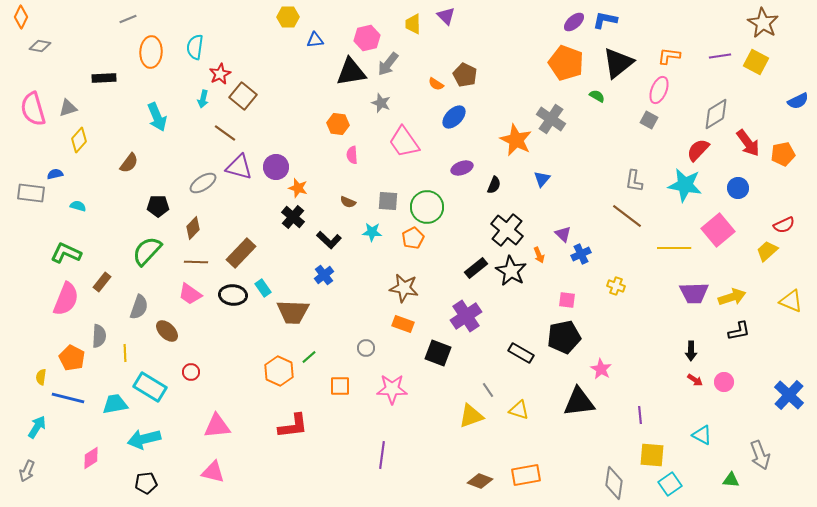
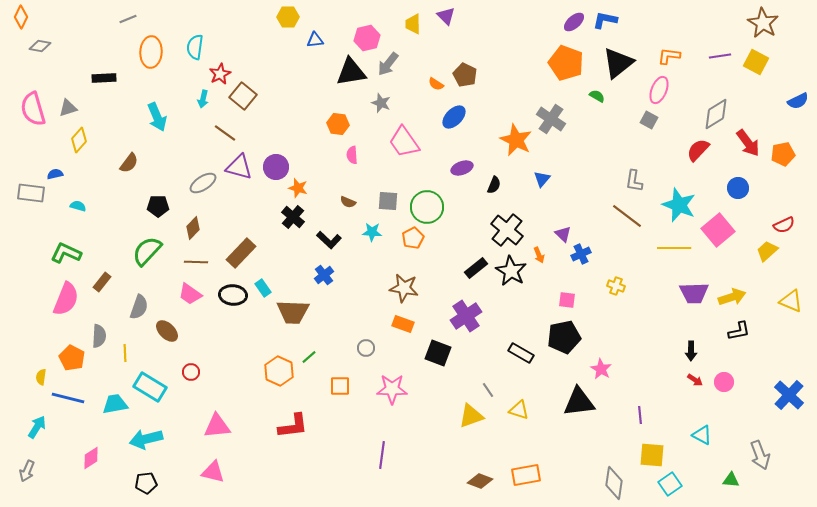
cyan star at (685, 185): moved 6 px left, 20 px down; rotated 12 degrees clockwise
cyan arrow at (144, 439): moved 2 px right
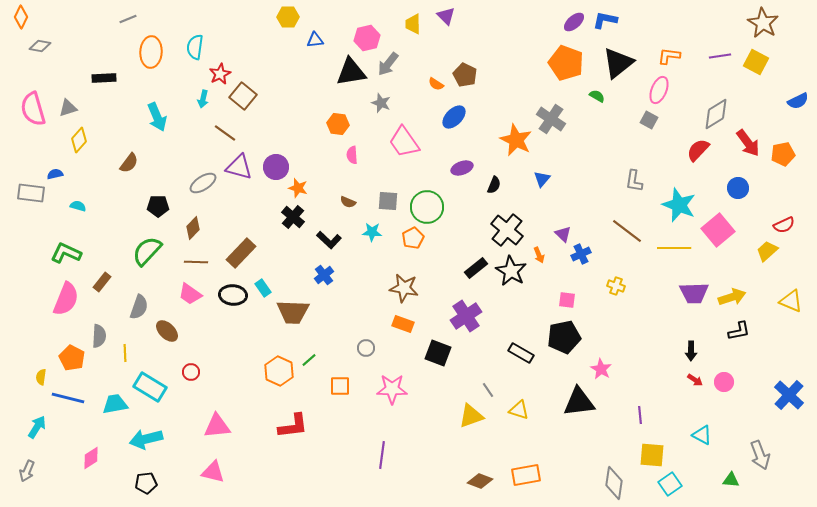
brown line at (627, 216): moved 15 px down
green line at (309, 357): moved 3 px down
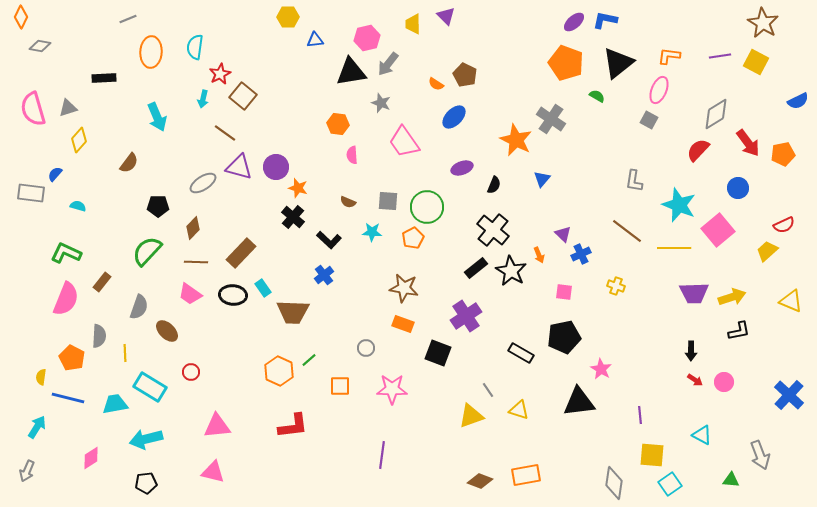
blue semicircle at (55, 174): rotated 35 degrees counterclockwise
black cross at (507, 230): moved 14 px left
pink square at (567, 300): moved 3 px left, 8 px up
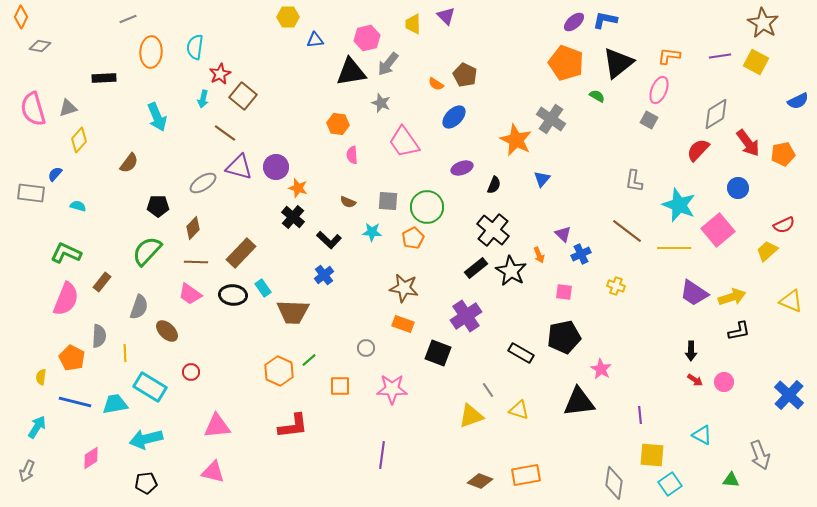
purple trapezoid at (694, 293): rotated 36 degrees clockwise
blue line at (68, 398): moved 7 px right, 4 px down
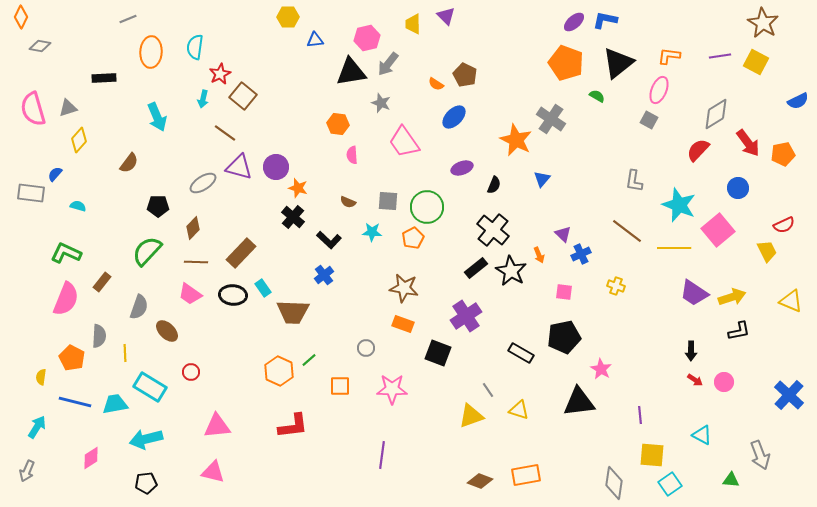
yellow trapezoid at (767, 251): rotated 105 degrees clockwise
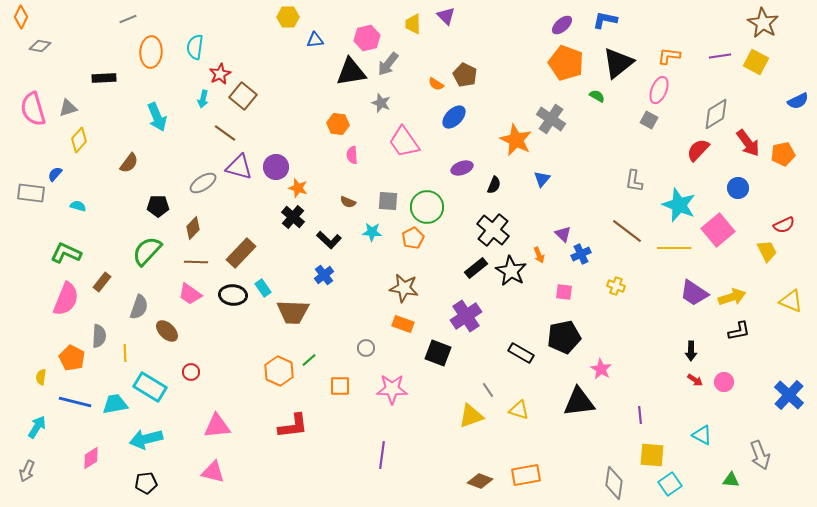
purple ellipse at (574, 22): moved 12 px left, 3 px down
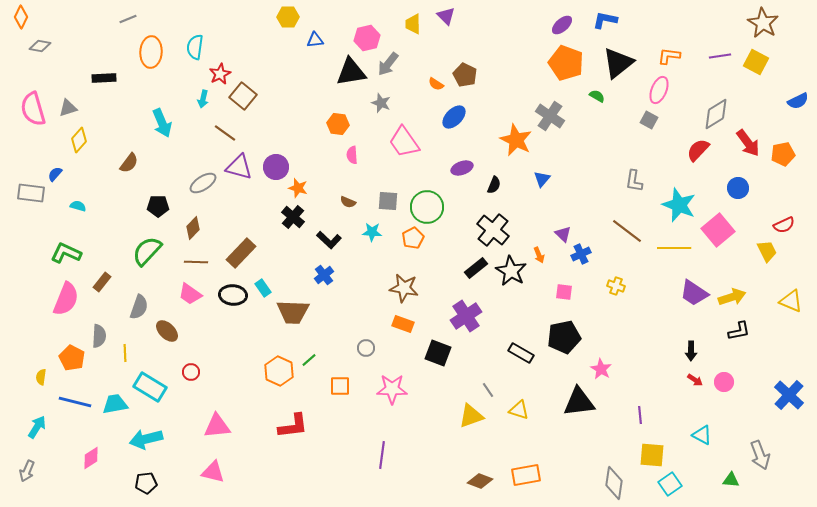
cyan arrow at (157, 117): moved 5 px right, 6 px down
gray cross at (551, 119): moved 1 px left, 3 px up
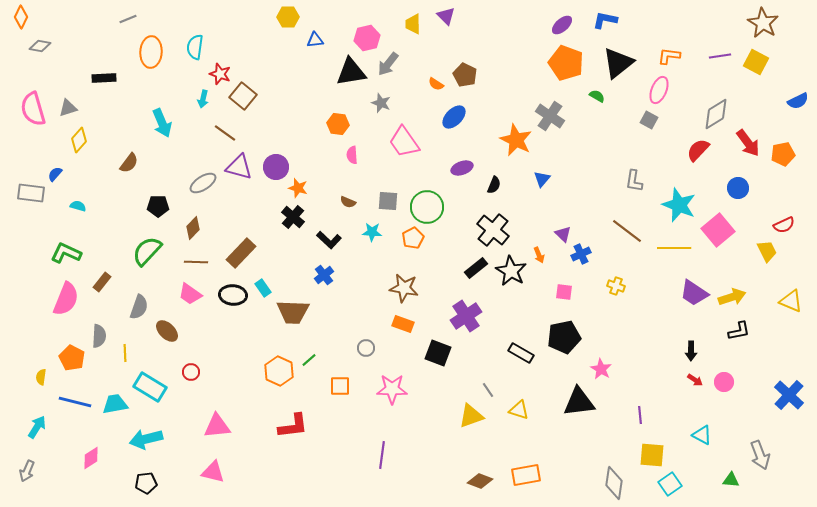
red star at (220, 74): rotated 25 degrees counterclockwise
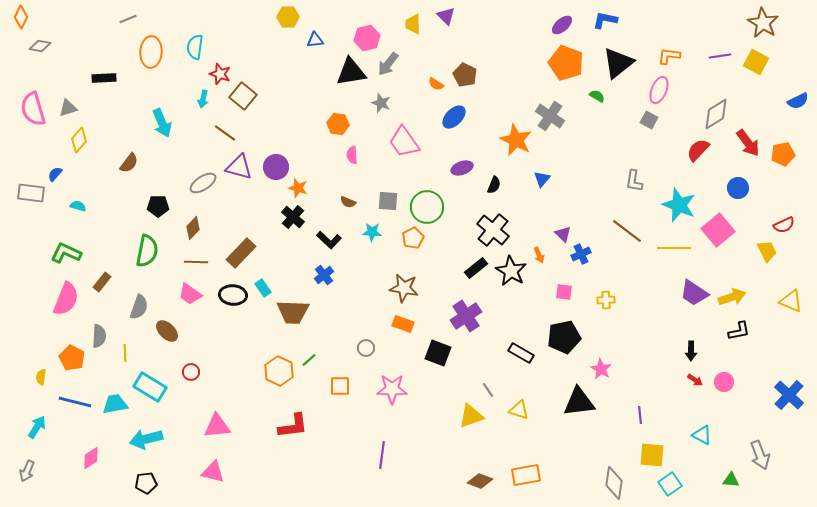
green semicircle at (147, 251): rotated 148 degrees clockwise
yellow cross at (616, 286): moved 10 px left, 14 px down; rotated 24 degrees counterclockwise
